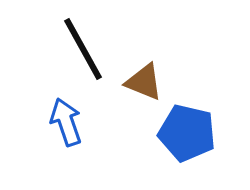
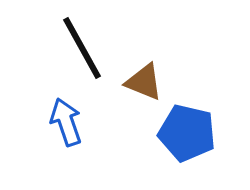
black line: moved 1 px left, 1 px up
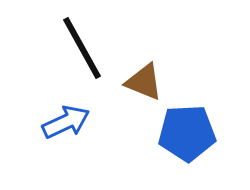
blue arrow: rotated 84 degrees clockwise
blue pentagon: rotated 16 degrees counterclockwise
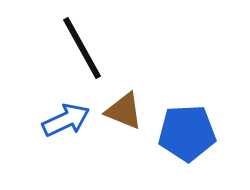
brown triangle: moved 20 px left, 29 px down
blue arrow: moved 2 px up
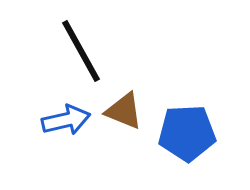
black line: moved 1 px left, 3 px down
blue arrow: rotated 12 degrees clockwise
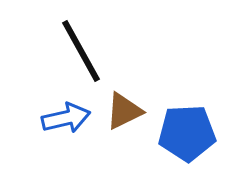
brown triangle: rotated 48 degrees counterclockwise
blue arrow: moved 2 px up
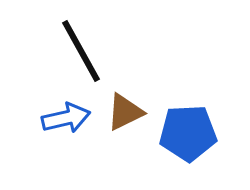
brown triangle: moved 1 px right, 1 px down
blue pentagon: moved 1 px right
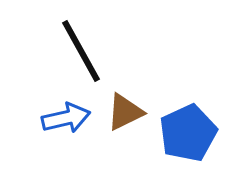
blue pentagon: rotated 22 degrees counterclockwise
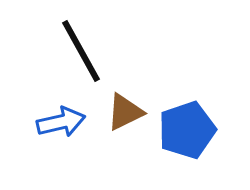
blue arrow: moved 5 px left, 4 px down
blue pentagon: moved 1 px left, 3 px up; rotated 6 degrees clockwise
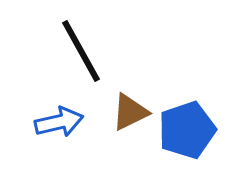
brown triangle: moved 5 px right
blue arrow: moved 2 px left
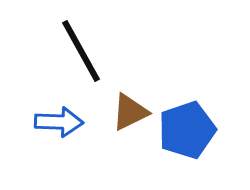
blue arrow: rotated 15 degrees clockwise
